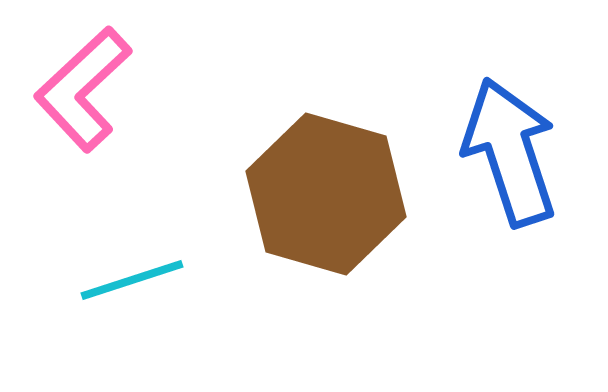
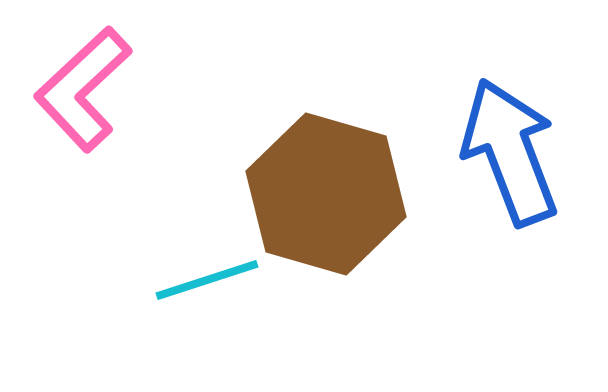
blue arrow: rotated 3 degrees counterclockwise
cyan line: moved 75 px right
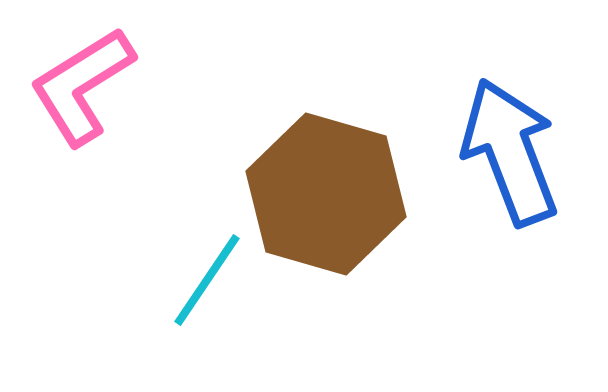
pink L-shape: moved 1 px left, 3 px up; rotated 11 degrees clockwise
cyan line: rotated 38 degrees counterclockwise
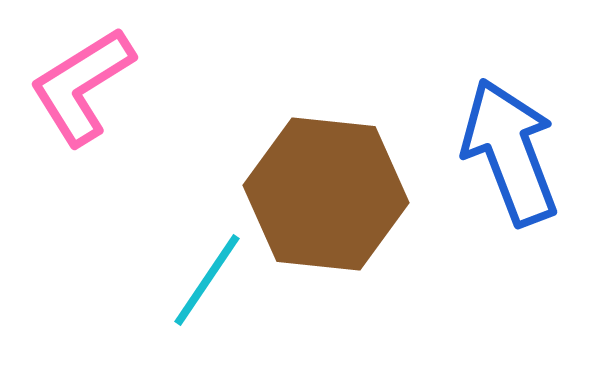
brown hexagon: rotated 10 degrees counterclockwise
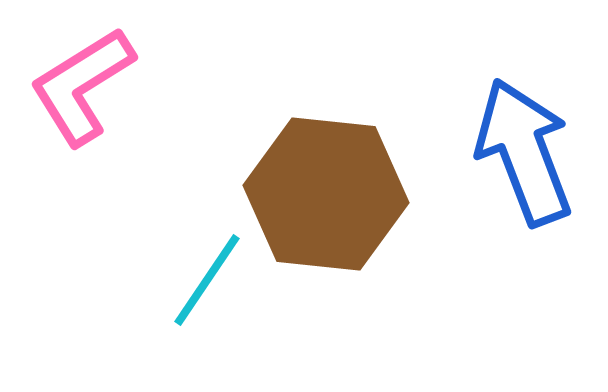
blue arrow: moved 14 px right
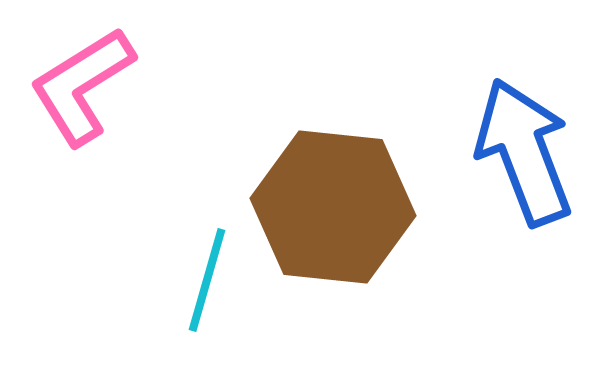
brown hexagon: moved 7 px right, 13 px down
cyan line: rotated 18 degrees counterclockwise
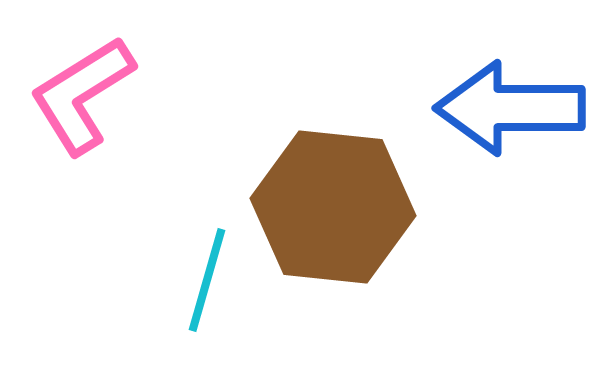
pink L-shape: moved 9 px down
blue arrow: moved 14 px left, 44 px up; rotated 69 degrees counterclockwise
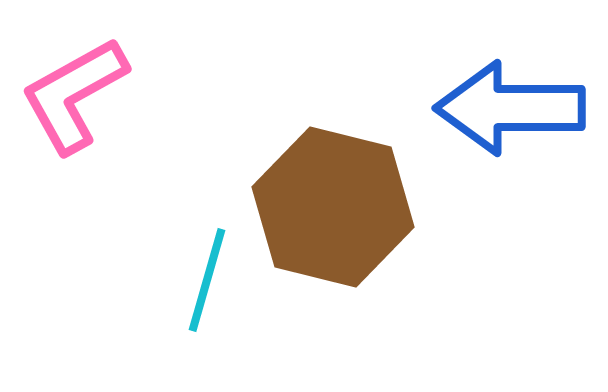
pink L-shape: moved 8 px left; rotated 3 degrees clockwise
brown hexagon: rotated 8 degrees clockwise
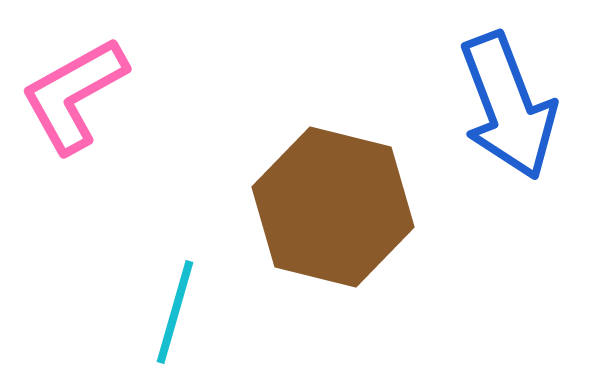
blue arrow: moved 2 px left, 2 px up; rotated 111 degrees counterclockwise
cyan line: moved 32 px left, 32 px down
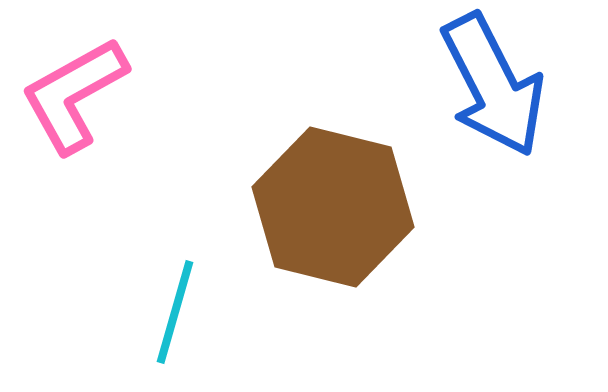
blue arrow: moved 15 px left, 21 px up; rotated 6 degrees counterclockwise
